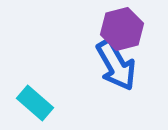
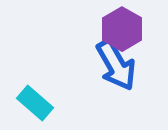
purple hexagon: rotated 15 degrees counterclockwise
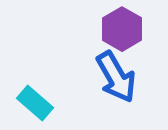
blue arrow: moved 12 px down
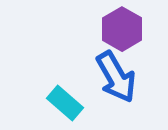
cyan rectangle: moved 30 px right
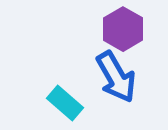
purple hexagon: moved 1 px right
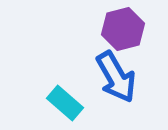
purple hexagon: rotated 15 degrees clockwise
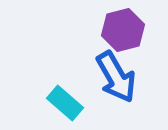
purple hexagon: moved 1 px down
